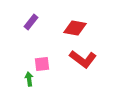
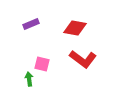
purple rectangle: moved 2 px down; rotated 28 degrees clockwise
pink square: rotated 21 degrees clockwise
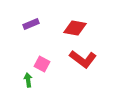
pink square: rotated 14 degrees clockwise
green arrow: moved 1 px left, 1 px down
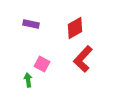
purple rectangle: rotated 35 degrees clockwise
red diamond: rotated 40 degrees counterclockwise
red L-shape: rotated 96 degrees clockwise
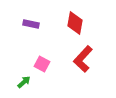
red diamond: moved 5 px up; rotated 50 degrees counterclockwise
green arrow: moved 4 px left, 2 px down; rotated 56 degrees clockwise
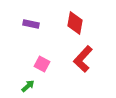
green arrow: moved 4 px right, 4 px down
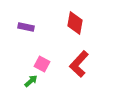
purple rectangle: moved 5 px left, 3 px down
red L-shape: moved 4 px left, 5 px down
green arrow: moved 3 px right, 5 px up
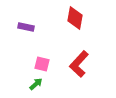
red diamond: moved 5 px up
pink square: rotated 14 degrees counterclockwise
green arrow: moved 5 px right, 3 px down
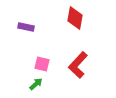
red L-shape: moved 1 px left, 1 px down
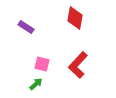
purple rectangle: rotated 21 degrees clockwise
